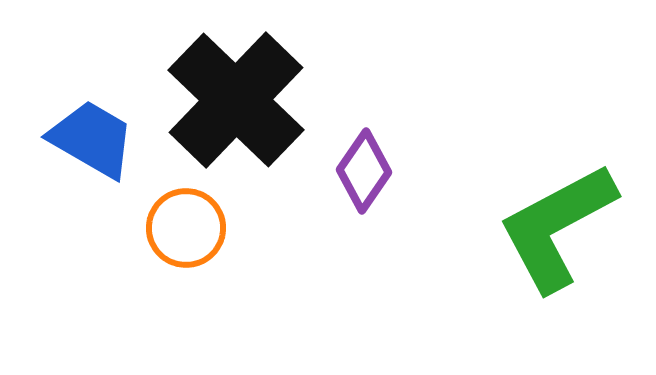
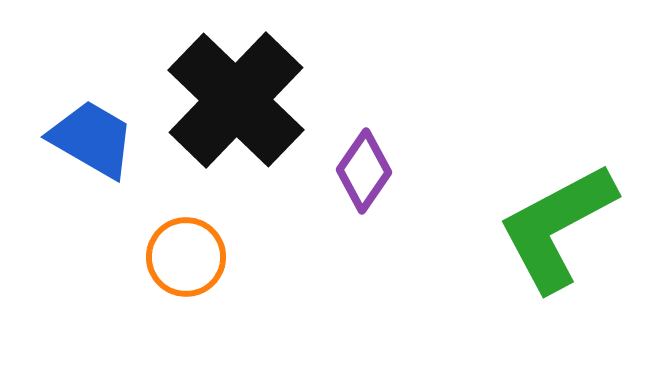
orange circle: moved 29 px down
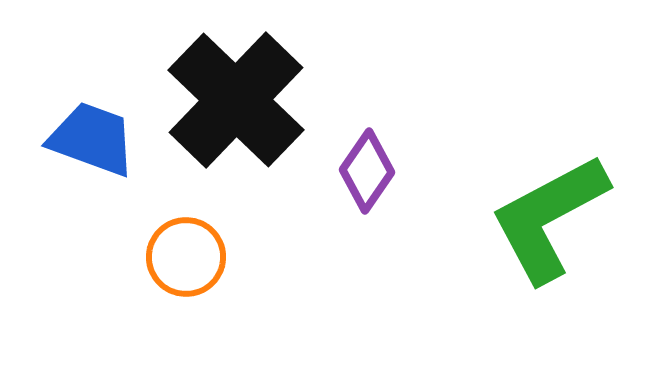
blue trapezoid: rotated 10 degrees counterclockwise
purple diamond: moved 3 px right
green L-shape: moved 8 px left, 9 px up
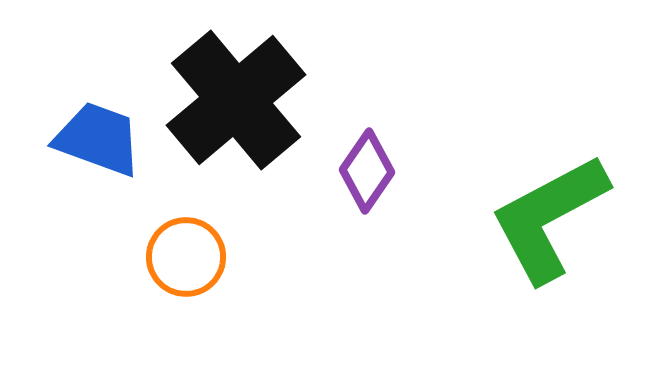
black cross: rotated 6 degrees clockwise
blue trapezoid: moved 6 px right
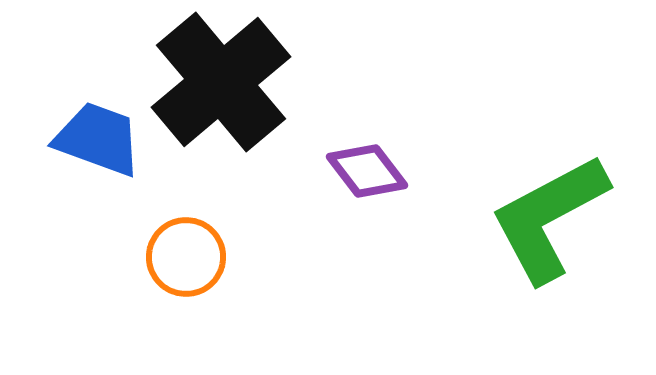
black cross: moved 15 px left, 18 px up
purple diamond: rotated 72 degrees counterclockwise
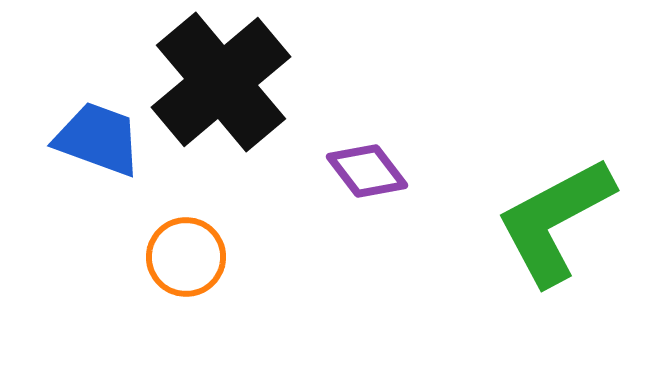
green L-shape: moved 6 px right, 3 px down
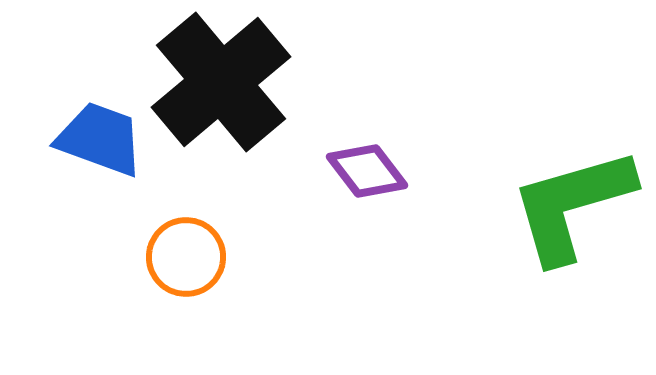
blue trapezoid: moved 2 px right
green L-shape: moved 17 px right, 16 px up; rotated 12 degrees clockwise
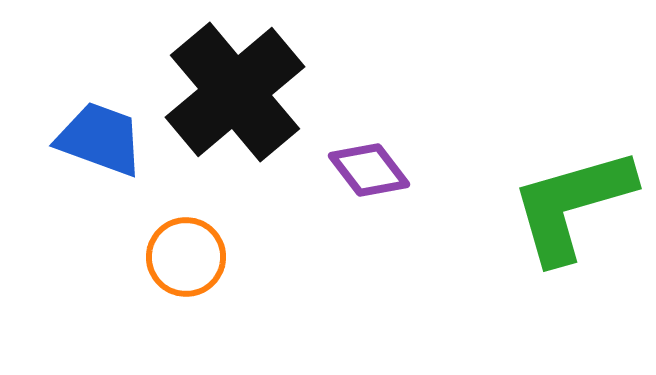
black cross: moved 14 px right, 10 px down
purple diamond: moved 2 px right, 1 px up
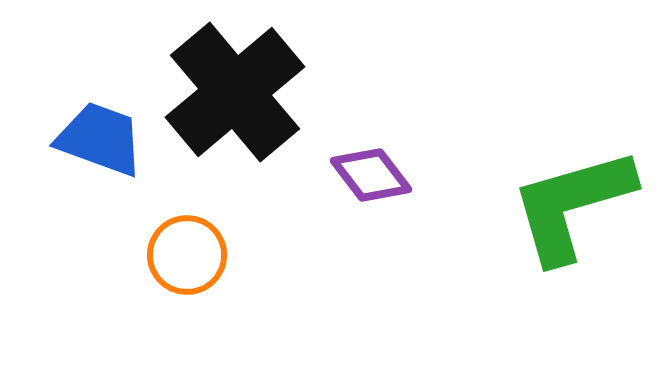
purple diamond: moved 2 px right, 5 px down
orange circle: moved 1 px right, 2 px up
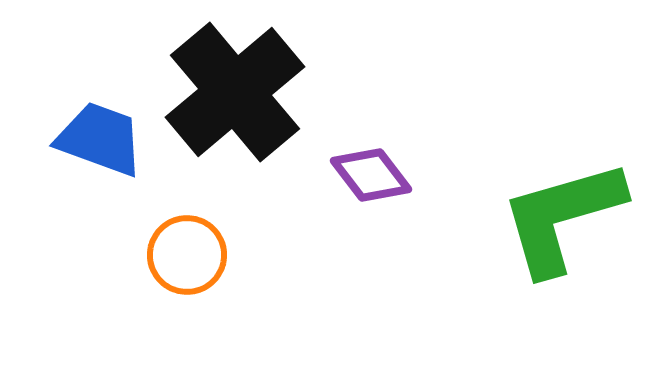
green L-shape: moved 10 px left, 12 px down
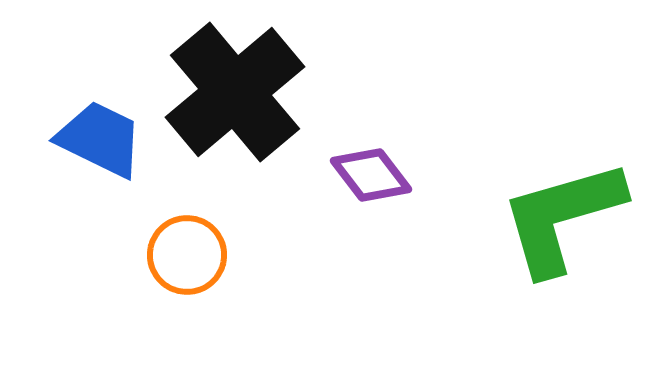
blue trapezoid: rotated 6 degrees clockwise
